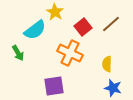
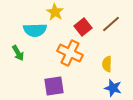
cyan semicircle: rotated 35 degrees clockwise
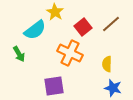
cyan semicircle: rotated 35 degrees counterclockwise
green arrow: moved 1 px right, 1 px down
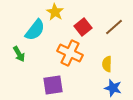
brown line: moved 3 px right, 3 px down
cyan semicircle: rotated 15 degrees counterclockwise
purple square: moved 1 px left, 1 px up
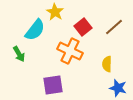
orange cross: moved 2 px up
blue star: moved 5 px right
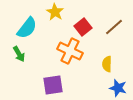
cyan semicircle: moved 8 px left, 2 px up
